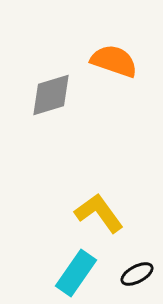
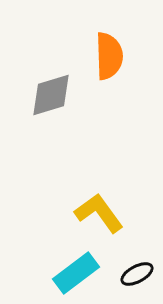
orange semicircle: moved 5 px left, 5 px up; rotated 69 degrees clockwise
cyan rectangle: rotated 18 degrees clockwise
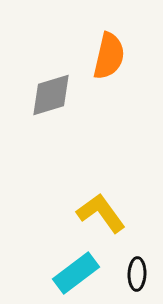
orange semicircle: rotated 15 degrees clockwise
yellow L-shape: moved 2 px right
black ellipse: rotated 60 degrees counterclockwise
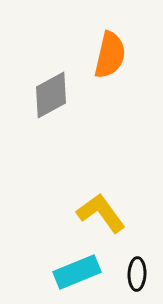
orange semicircle: moved 1 px right, 1 px up
gray diamond: rotated 12 degrees counterclockwise
cyan rectangle: moved 1 px right, 1 px up; rotated 15 degrees clockwise
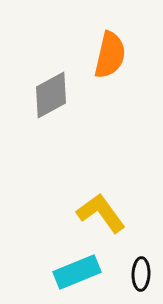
black ellipse: moved 4 px right
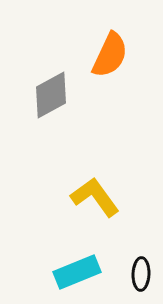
orange semicircle: rotated 12 degrees clockwise
yellow L-shape: moved 6 px left, 16 px up
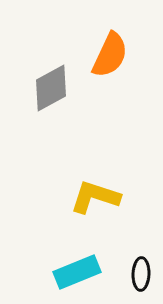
gray diamond: moved 7 px up
yellow L-shape: rotated 36 degrees counterclockwise
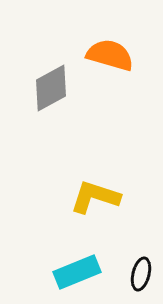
orange semicircle: rotated 99 degrees counterclockwise
black ellipse: rotated 12 degrees clockwise
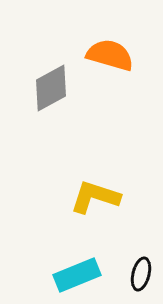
cyan rectangle: moved 3 px down
